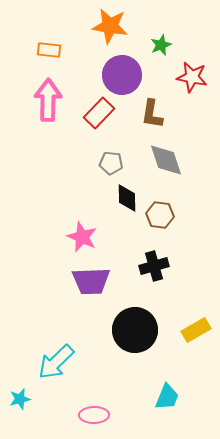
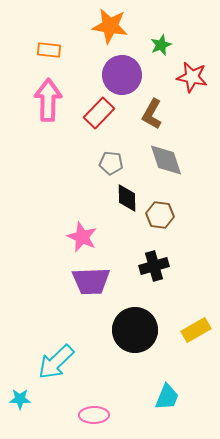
brown L-shape: rotated 20 degrees clockwise
cyan star: rotated 15 degrees clockwise
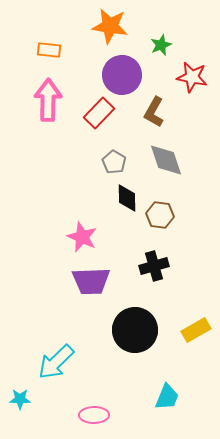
brown L-shape: moved 2 px right, 2 px up
gray pentagon: moved 3 px right, 1 px up; rotated 25 degrees clockwise
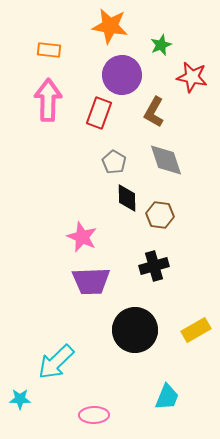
red rectangle: rotated 24 degrees counterclockwise
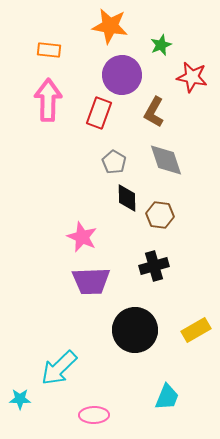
cyan arrow: moved 3 px right, 6 px down
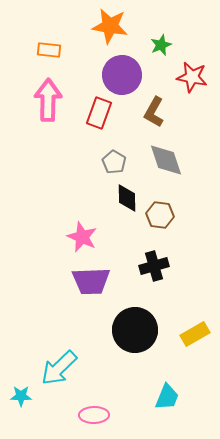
yellow rectangle: moved 1 px left, 4 px down
cyan star: moved 1 px right, 3 px up
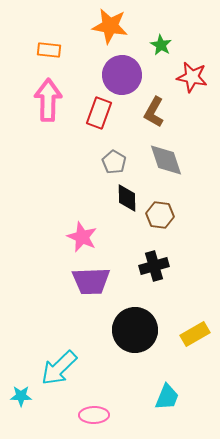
green star: rotated 20 degrees counterclockwise
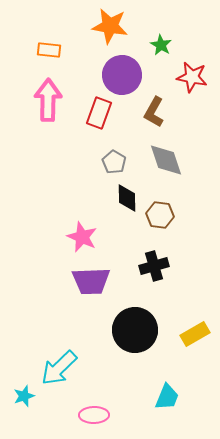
cyan star: moved 3 px right; rotated 20 degrees counterclockwise
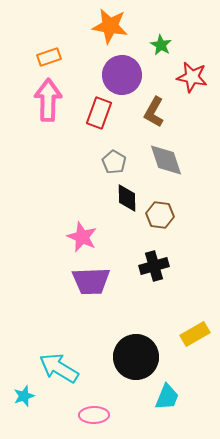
orange rectangle: moved 7 px down; rotated 25 degrees counterclockwise
black circle: moved 1 px right, 27 px down
cyan arrow: rotated 75 degrees clockwise
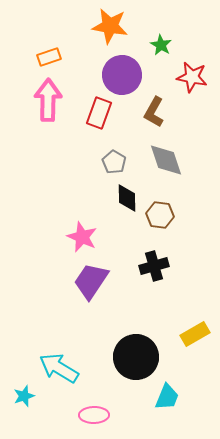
purple trapezoid: rotated 126 degrees clockwise
